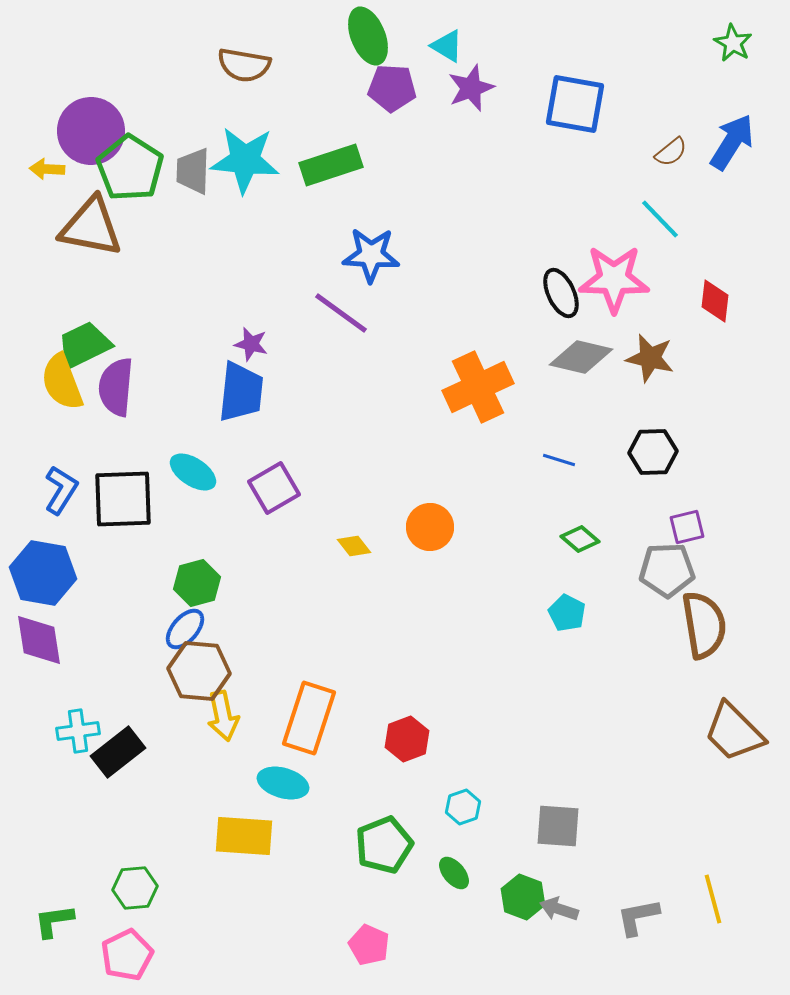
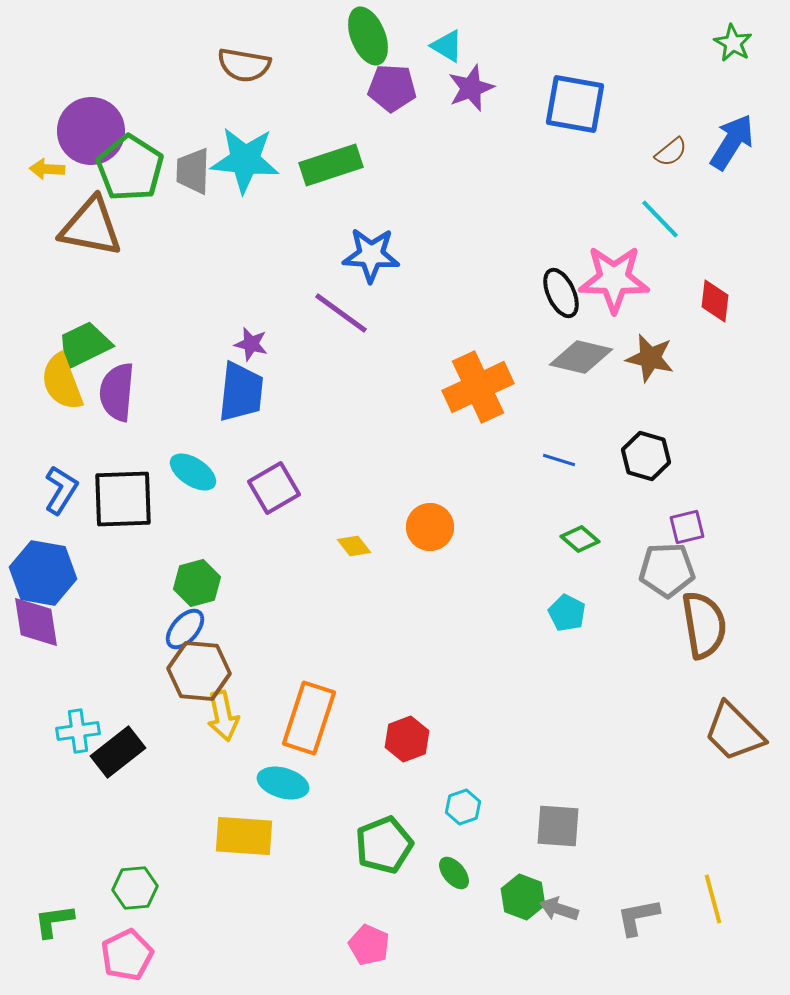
purple semicircle at (116, 387): moved 1 px right, 5 px down
black hexagon at (653, 452): moved 7 px left, 4 px down; rotated 18 degrees clockwise
purple diamond at (39, 640): moved 3 px left, 18 px up
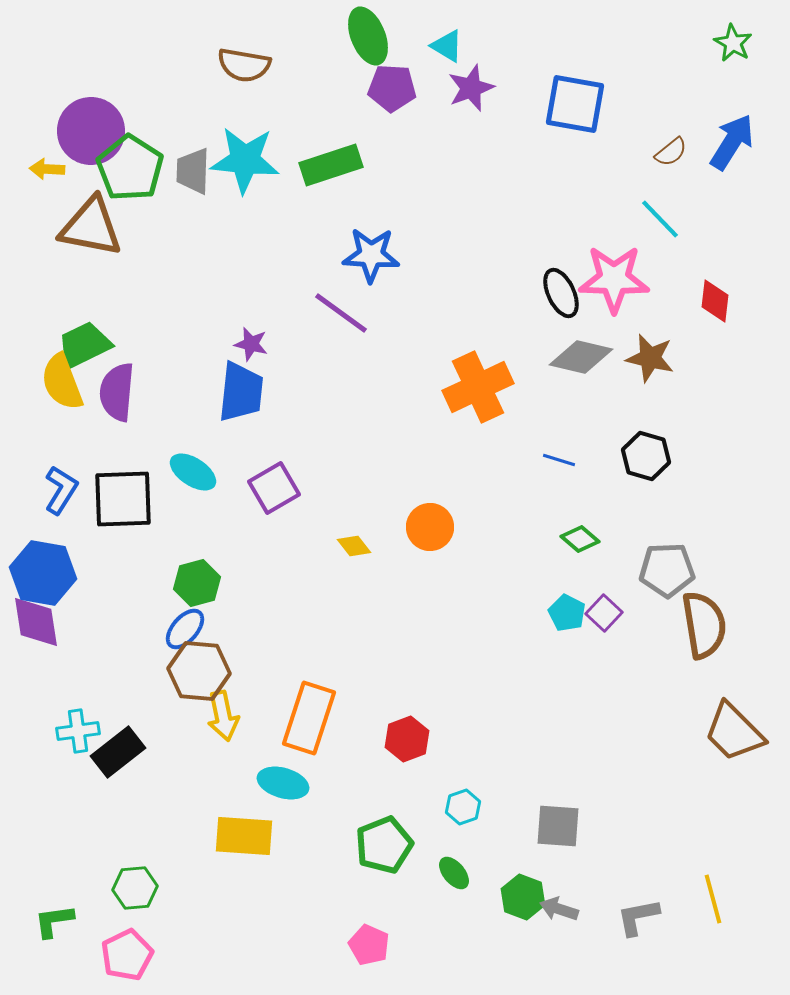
purple square at (687, 527): moved 83 px left, 86 px down; rotated 33 degrees counterclockwise
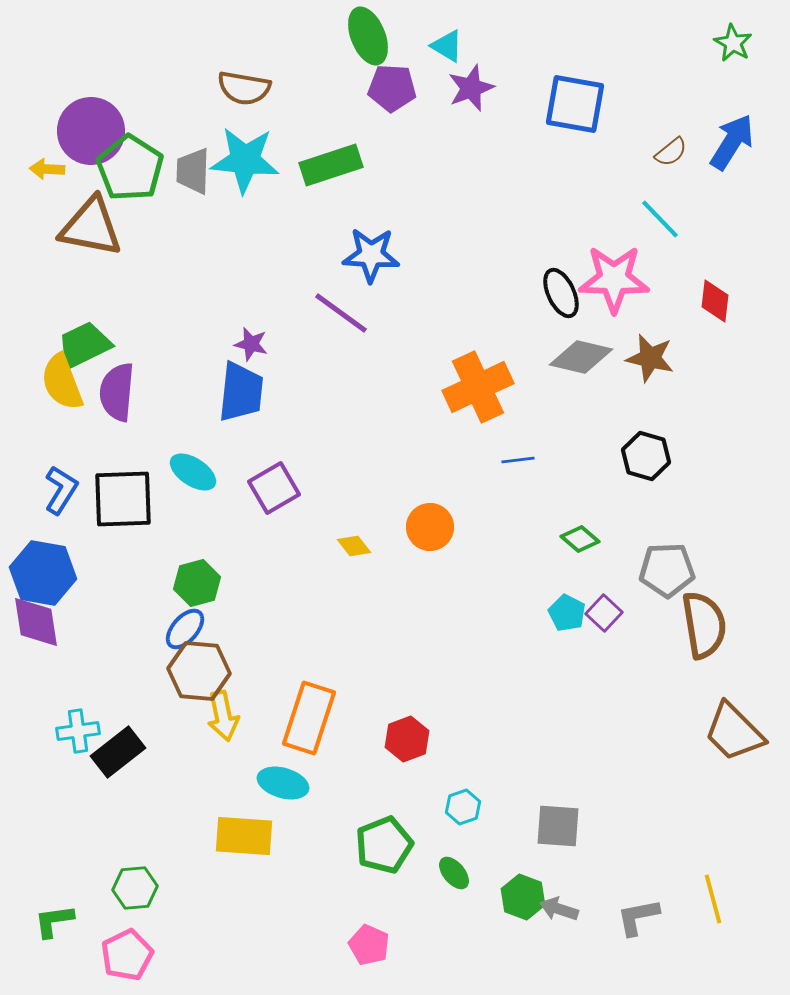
brown semicircle at (244, 65): moved 23 px down
blue line at (559, 460): moved 41 px left; rotated 24 degrees counterclockwise
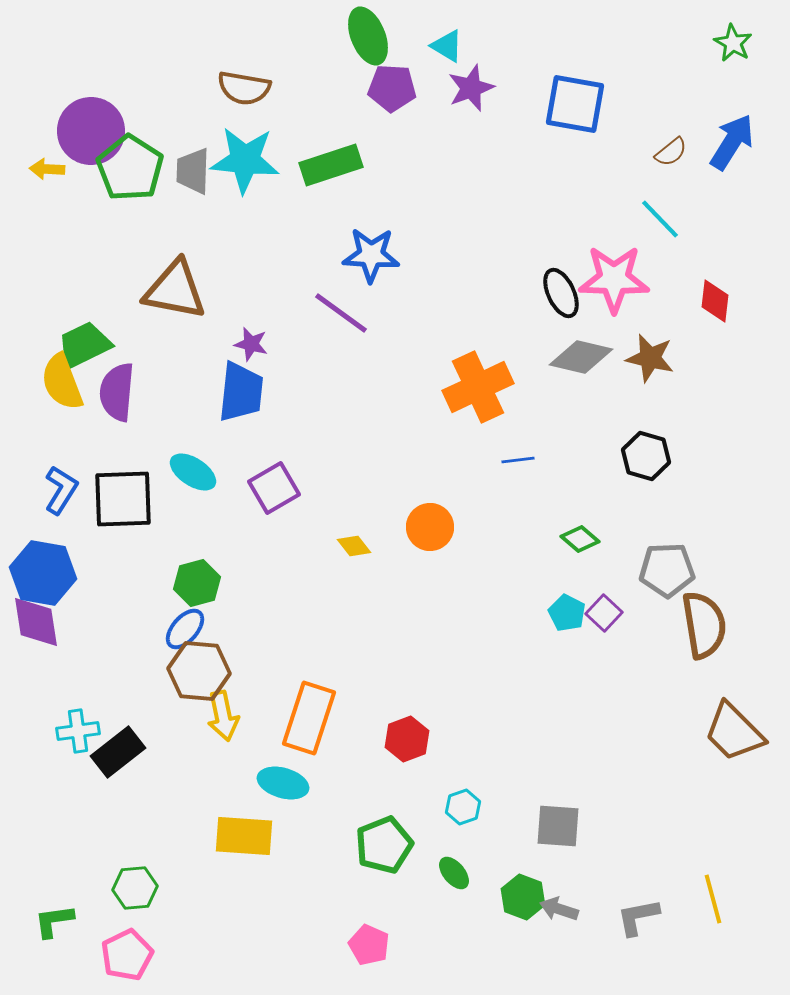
brown triangle at (91, 227): moved 84 px right, 63 px down
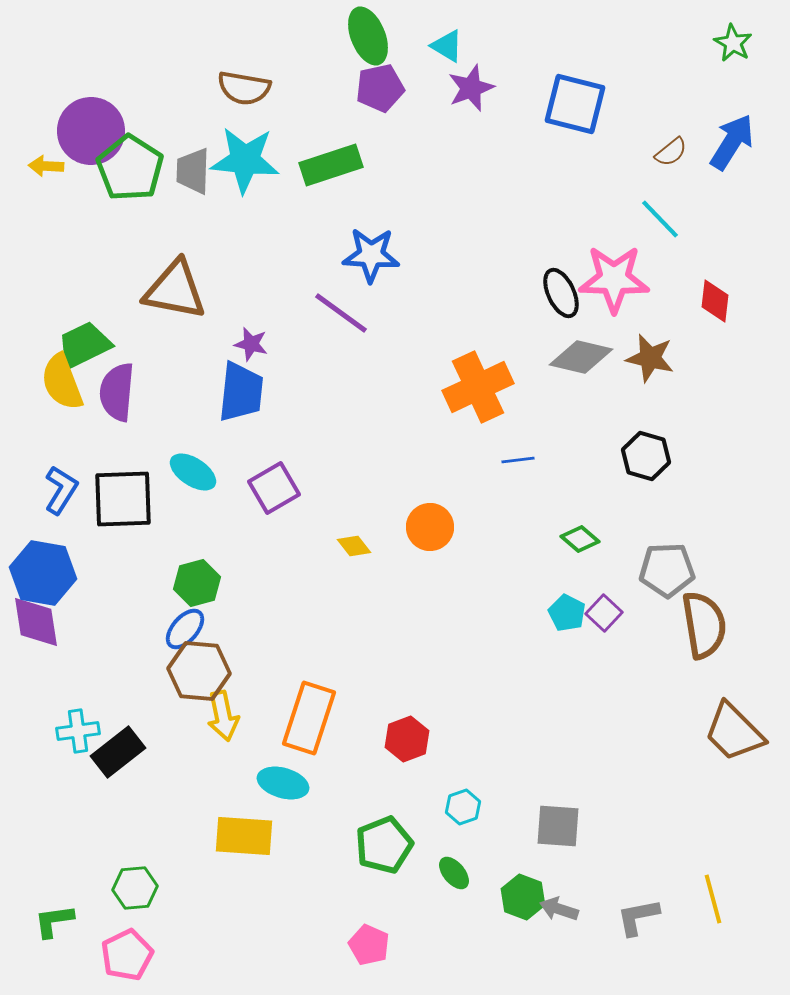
purple pentagon at (392, 88): moved 12 px left; rotated 15 degrees counterclockwise
blue square at (575, 104): rotated 4 degrees clockwise
yellow arrow at (47, 169): moved 1 px left, 3 px up
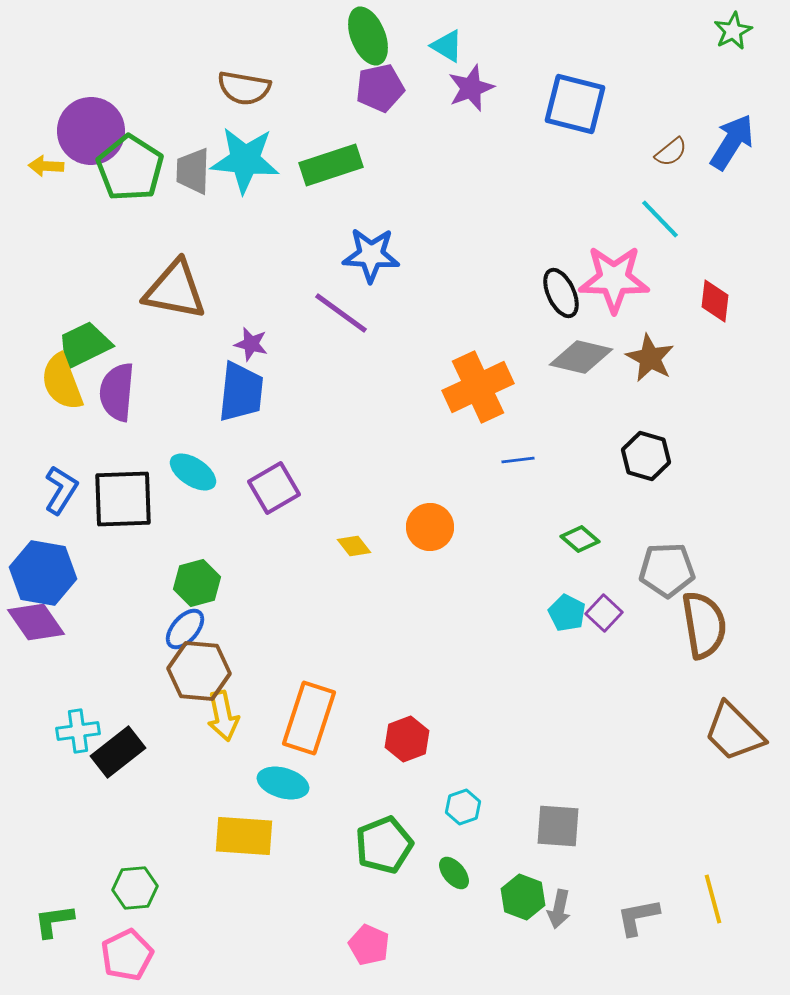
green star at (733, 43): moved 12 px up; rotated 15 degrees clockwise
brown star at (650, 358): rotated 15 degrees clockwise
purple diamond at (36, 622): rotated 26 degrees counterclockwise
gray arrow at (559, 909): rotated 96 degrees counterclockwise
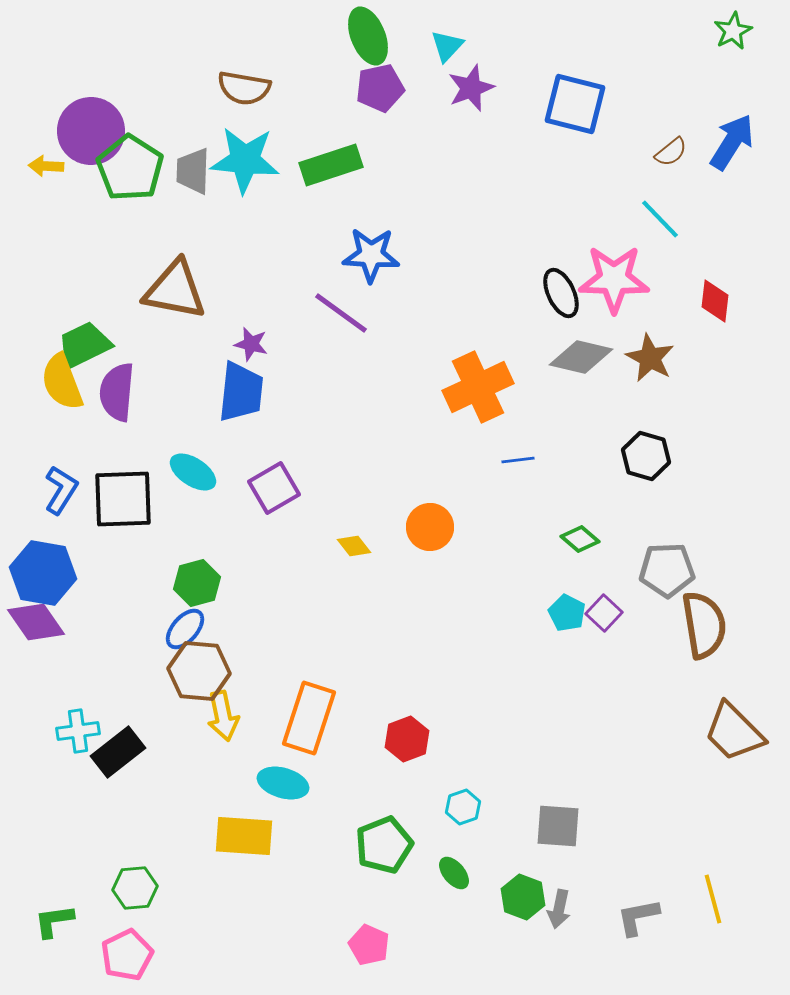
cyan triangle at (447, 46): rotated 42 degrees clockwise
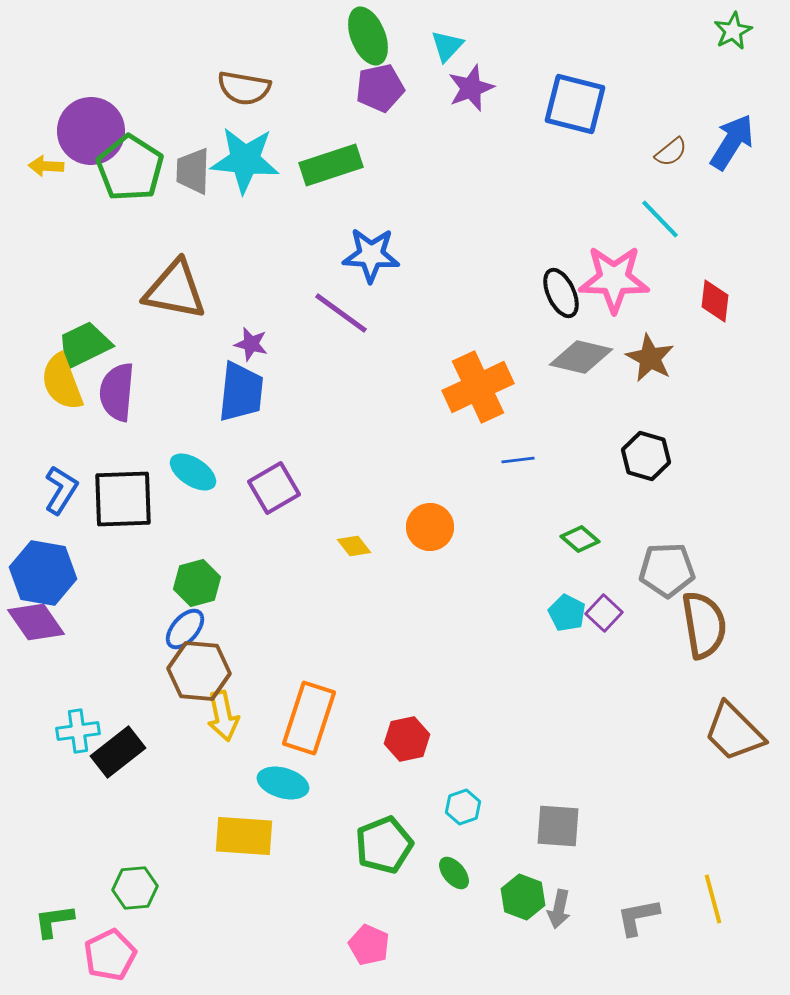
red hexagon at (407, 739): rotated 9 degrees clockwise
pink pentagon at (127, 955): moved 17 px left
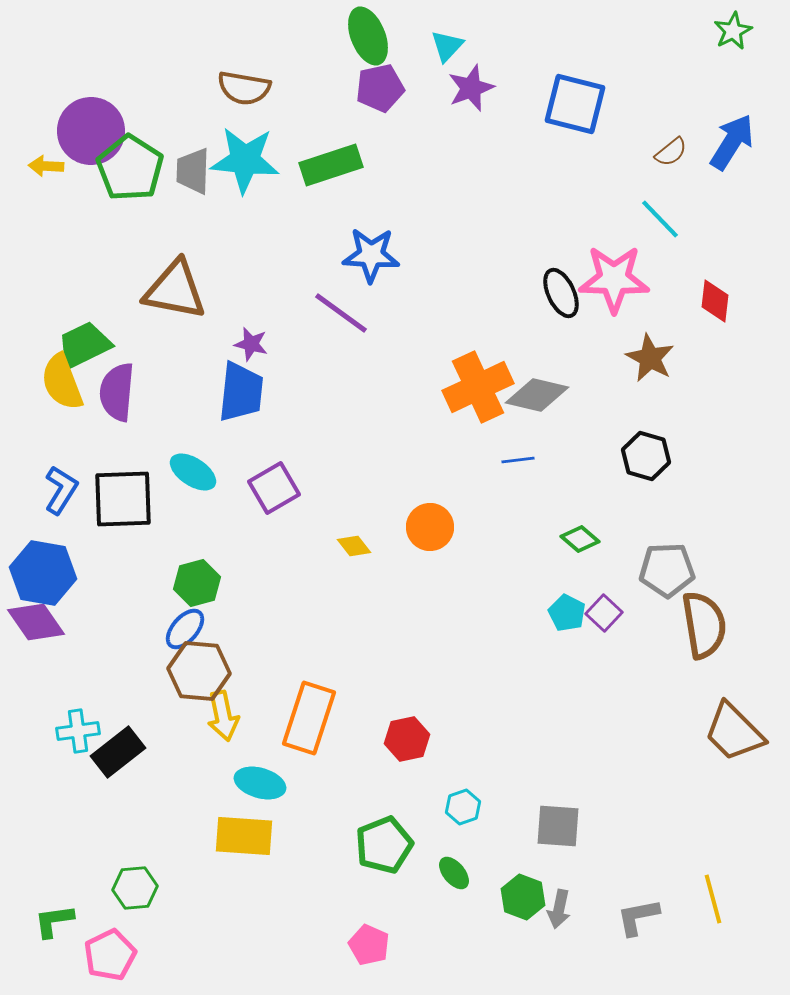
gray diamond at (581, 357): moved 44 px left, 38 px down
cyan ellipse at (283, 783): moved 23 px left
